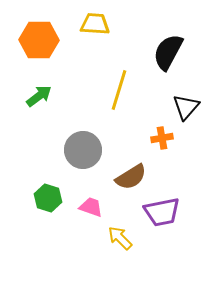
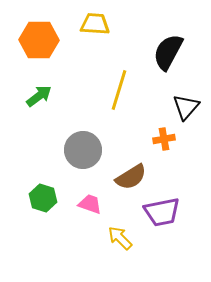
orange cross: moved 2 px right, 1 px down
green hexagon: moved 5 px left
pink trapezoid: moved 1 px left, 3 px up
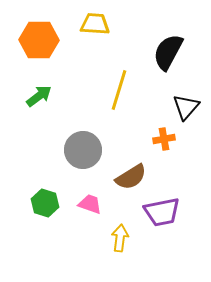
green hexagon: moved 2 px right, 5 px down
yellow arrow: rotated 52 degrees clockwise
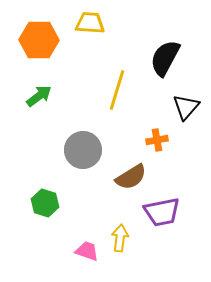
yellow trapezoid: moved 5 px left, 1 px up
black semicircle: moved 3 px left, 6 px down
yellow line: moved 2 px left
orange cross: moved 7 px left, 1 px down
pink trapezoid: moved 3 px left, 47 px down
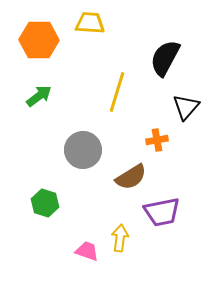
yellow line: moved 2 px down
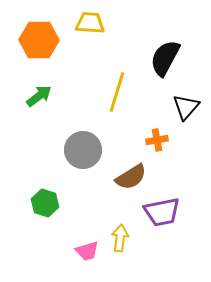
pink trapezoid: rotated 145 degrees clockwise
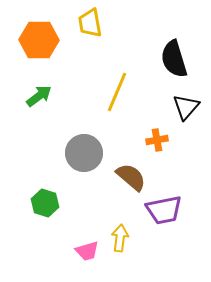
yellow trapezoid: rotated 104 degrees counterclockwise
black semicircle: moved 9 px right, 1 px down; rotated 45 degrees counterclockwise
yellow line: rotated 6 degrees clockwise
gray circle: moved 1 px right, 3 px down
brown semicircle: rotated 108 degrees counterclockwise
purple trapezoid: moved 2 px right, 2 px up
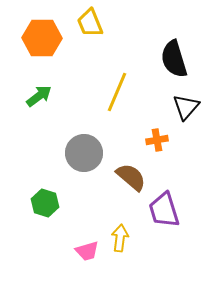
yellow trapezoid: rotated 12 degrees counterclockwise
orange hexagon: moved 3 px right, 2 px up
purple trapezoid: rotated 84 degrees clockwise
